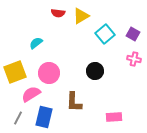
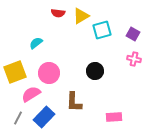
cyan square: moved 3 px left, 4 px up; rotated 24 degrees clockwise
blue rectangle: rotated 30 degrees clockwise
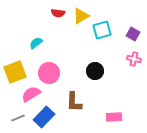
gray line: rotated 40 degrees clockwise
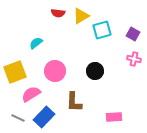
pink circle: moved 6 px right, 2 px up
gray line: rotated 48 degrees clockwise
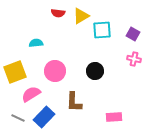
cyan square: rotated 12 degrees clockwise
cyan semicircle: rotated 32 degrees clockwise
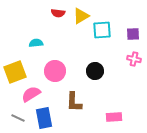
purple square: rotated 32 degrees counterclockwise
blue rectangle: moved 1 px down; rotated 55 degrees counterclockwise
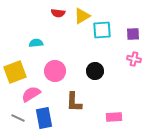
yellow triangle: moved 1 px right
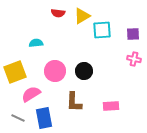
black circle: moved 11 px left
pink rectangle: moved 3 px left, 11 px up
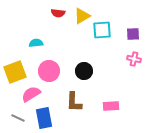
pink circle: moved 6 px left
